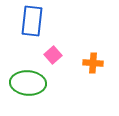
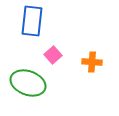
orange cross: moved 1 px left, 1 px up
green ellipse: rotated 16 degrees clockwise
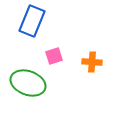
blue rectangle: rotated 16 degrees clockwise
pink square: moved 1 px right, 1 px down; rotated 24 degrees clockwise
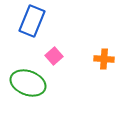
pink square: rotated 24 degrees counterclockwise
orange cross: moved 12 px right, 3 px up
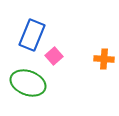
blue rectangle: moved 14 px down
